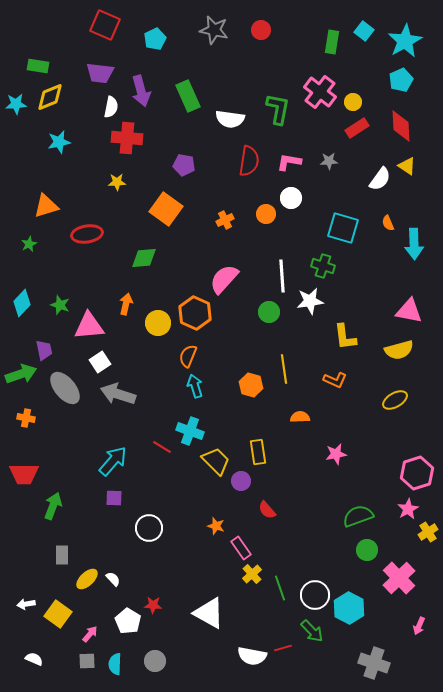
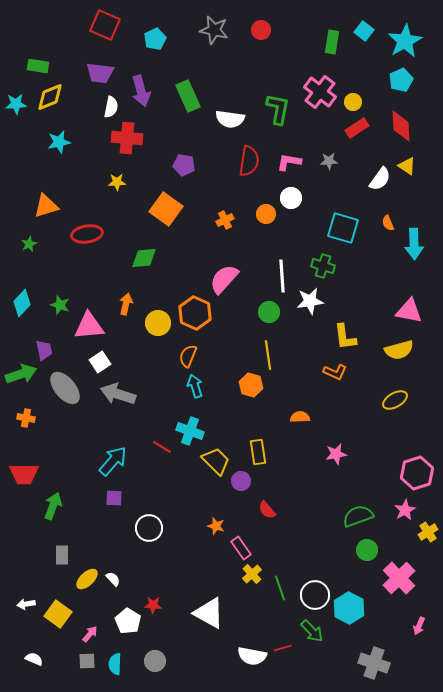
yellow line at (284, 369): moved 16 px left, 14 px up
orange L-shape at (335, 380): moved 8 px up
pink star at (408, 509): moved 3 px left, 1 px down
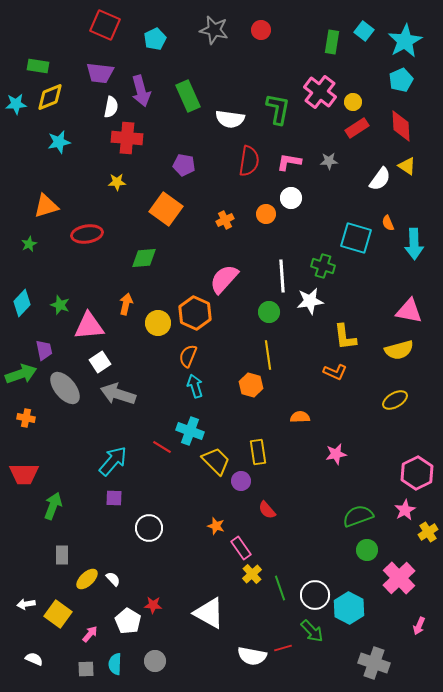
cyan square at (343, 228): moved 13 px right, 10 px down
pink hexagon at (417, 473): rotated 8 degrees counterclockwise
gray square at (87, 661): moved 1 px left, 8 px down
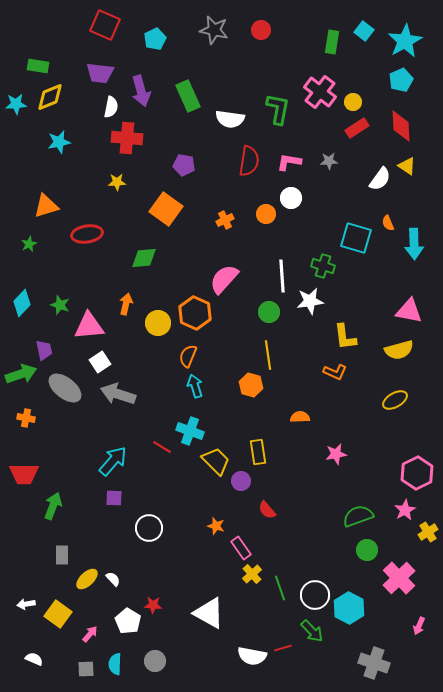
gray ellipse at (65, 388): rotated 12 degrees counterclockwise
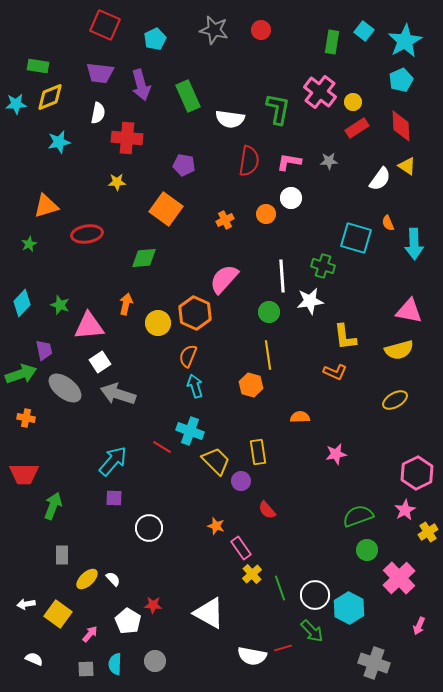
purple arrow at (141, 91): moved 6 px up
white semicircle at (111, 107): moved 13 px left, 6 px down
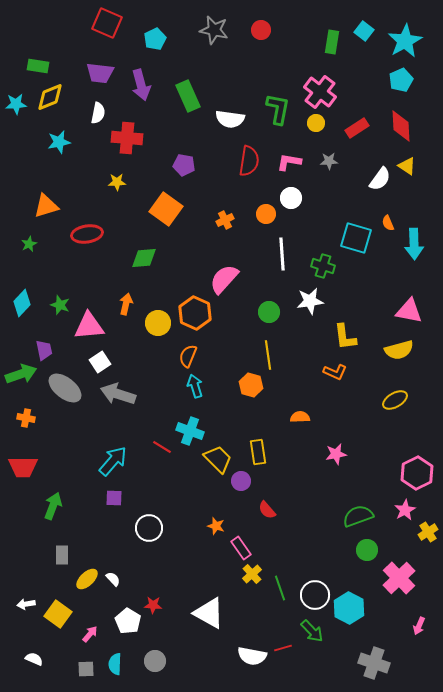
red square at (105, 25): moved 2 px right, 2 px up
yellow circle at (353, 102): moved 37 px left, 21 px down
white line at (282, 276): moved 22 px up
yellow trapezoid at (216, 461): moved 2 px right, 2 px up
red trapezoid at (24, 474): moved 1 px left, 7 px up
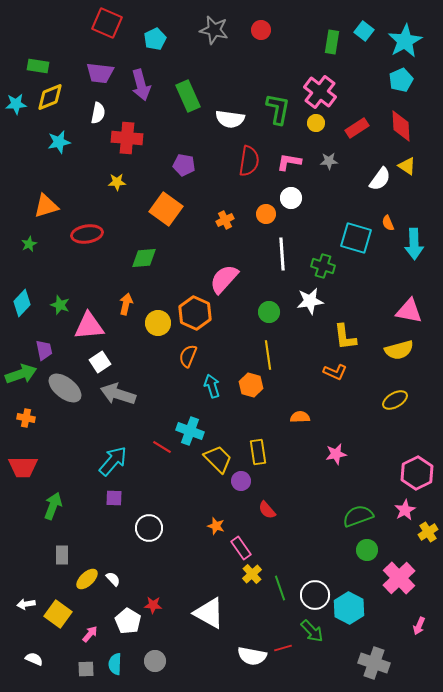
cyan arrow at (195, 386): moved 17 px right
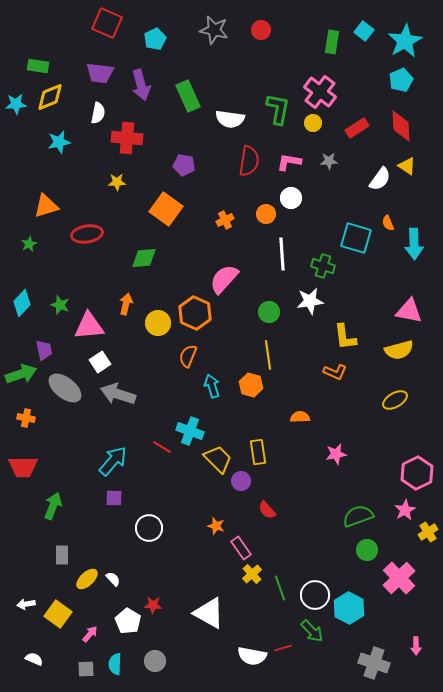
yellow circle at (316, 123): moved 3 px left
pink arrow at (419, 626): moved 3 px left, 20 px down; rotated 24 degrees counterclockwise
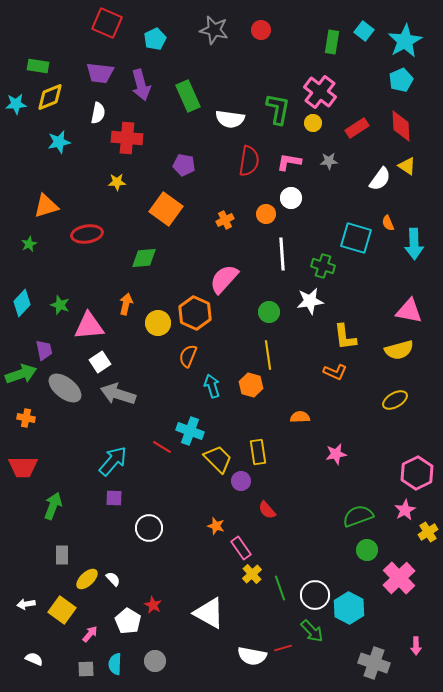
red star at (153, 605): rotated 24 degrees clockwise
yellow square at (58, 614): moved 4 px right, 4 px up
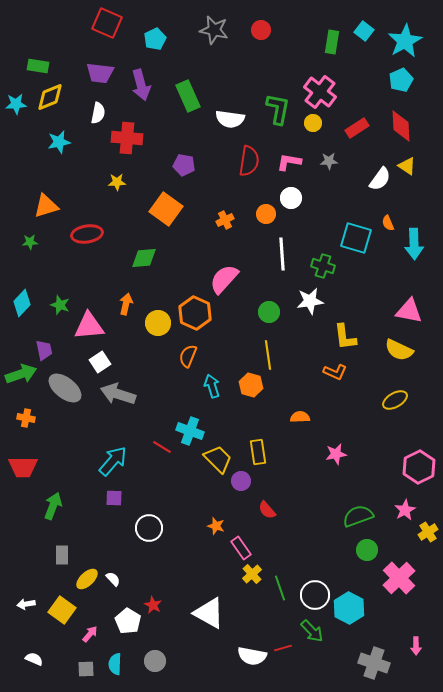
green star at (29, 244): moved 1 px right, 2 px up; rotated 21 degrees clockwise
yellow semicircle at (399, 350): rotated 40 degrees clockwise
pink hexagon at (417, 473): moved 2 px right, 6 px up
